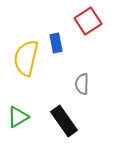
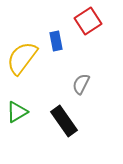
blue rectangle: moved 2 px up
yellow semicircle: moved 4 px left; rotated 24 degrees clockwise
gray semicircle: moved 1 px left; rotated 25 degrees clockwise
green triangle: moved 1 px left, 5 px up
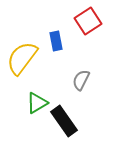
gray semicircle: moved 4 px up
green triangle: moved 20 px right, 9 px up
